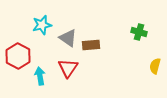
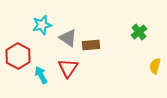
green cross: rotated 35 degrees clockwise
cyan arrow: moved 1 px right, 1 px up; rotated 18 degrees counterclockwise
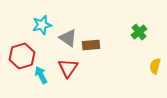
red hexagon: moved 4 px right; rotated 15 degrees clockwise
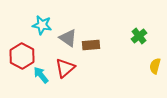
cyan star: rotated 24 degrees clockwise
green cross: moved 4 px down
red hexagon: rotated 15 degrees counterclockwise
red triangle: moved 3 px left; rotated 15 degrees clockwise
cyan arrow: rotated 12 degrees counterclockwise
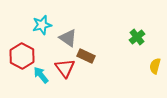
cyan star: rotated 24 degrees counterclockwise
green cross: moved 2 px left, 1 px down
brown rectangle: moved 5 px left, 11 px down; rotated 30 degrees clockwise
red triangle: rotated 25 degrees counterclockwise
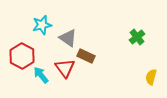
yellow semicircle: moved 4 px left, 11 px down
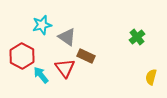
gray triangle: moved 1 px left, 1 px up
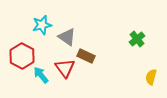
green cross: moved 2 px down
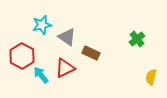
brown rectangle: moved 5 px right, 3 px up
red triangle: rotated 40 degrees clockwise
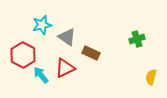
green cross: rotated 21 degrees clockwise
red hexagon: moved 1 px right, 1 px up
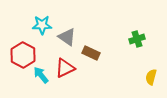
cyan star: rotated 12 degrees clockwise
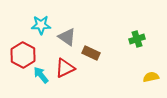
cyan star: moved 1 px left
yellow semicircle: rotated 63 degrees clockwise
